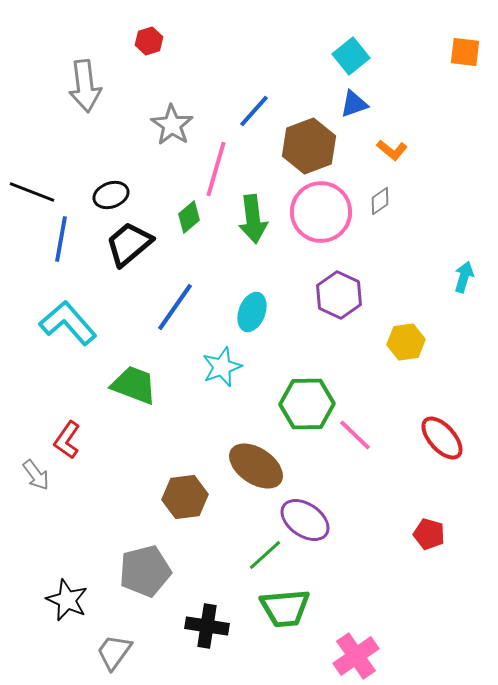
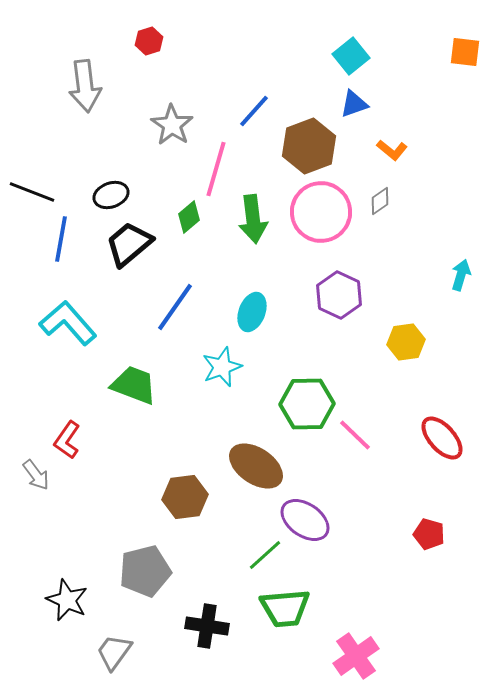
cyan arrow at (464, 277): moved 3 px left, 2 px up
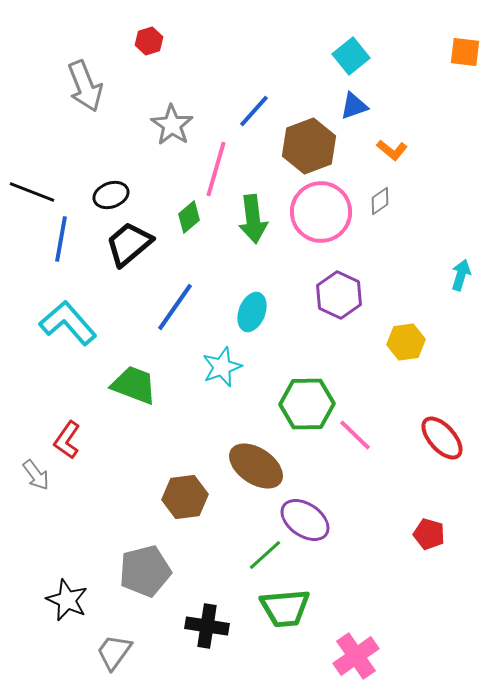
gray arrow at (85, 86): rotated 15 degrees counterclockwise
blue triangle at (354, 104): moved 2 px down
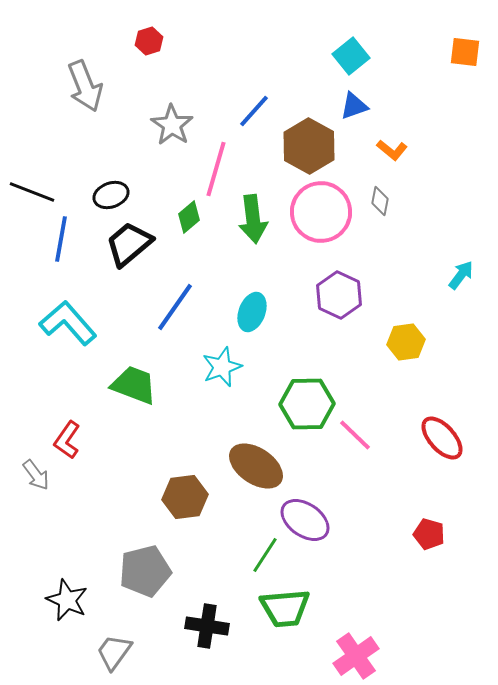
brown hexagon at (309, 146): rotated 10 degrees counterclockwise
gray diamond at (380, 201): rotated 44 degrees counterclockwise
cyan arrow at (461, 275): rotated 20 degrees clockwise
green line at (265, 555): rotated 15 degrees counterclockwise
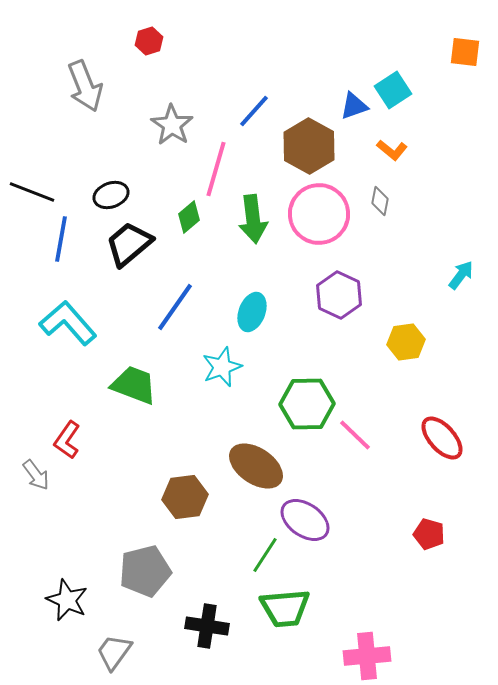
cyan square at (351, 56): moved 42 px right, 34 px down; rotated 6 degrees clockwise
pink circle at (321, 212): moved 2 px left, 2 px down
pink cross at (356, 656): moved 11 px right; rotated 30 degrees clockwise
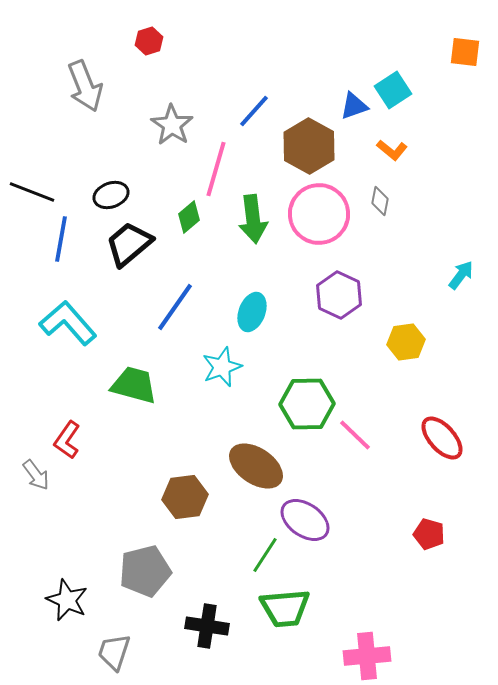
green trapezoid at (134, 385): rotated 6 degrees counterclockwise
gray trapezoid at (114, 652): rotated 18 degrees counterclockwise
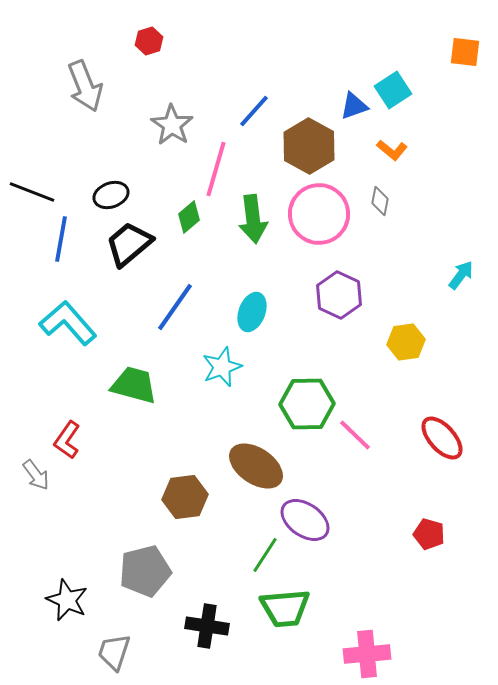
pink cross at (367, 656): moved 2 px up
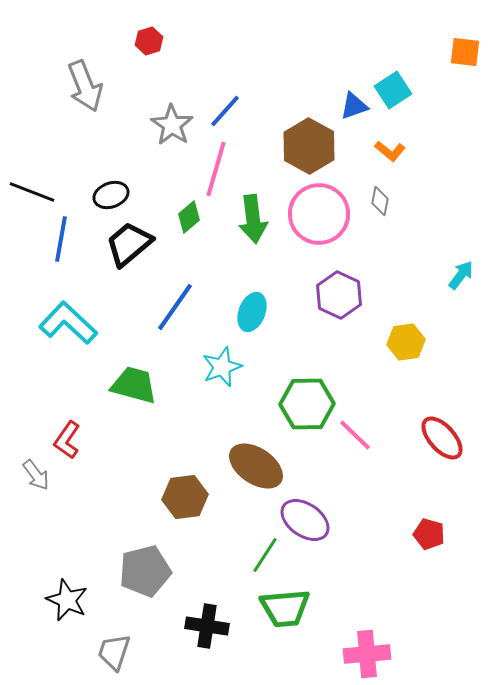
blue line at (254, 111): moved 29 px left
orange L-shape at (392, 150): moved 2 px left, 1 px down
cyan L-shape at (68, 323): rotated 6 degrees counterclockwise
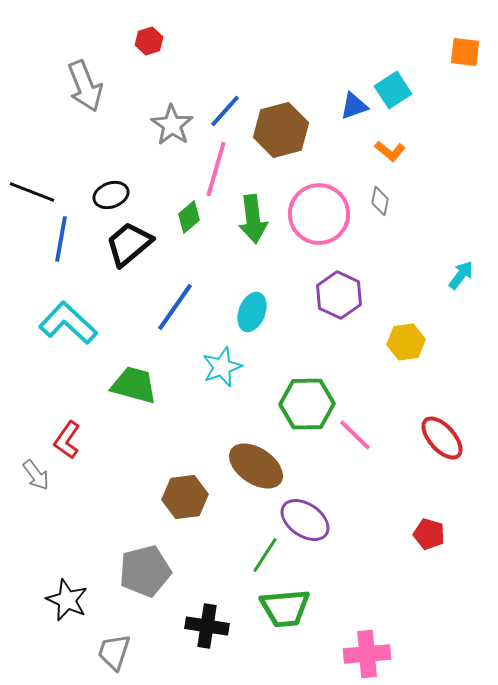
brown hexagon at (309, 146): moved 28 px left, 16 px up; rotated 16 degrees clockwise
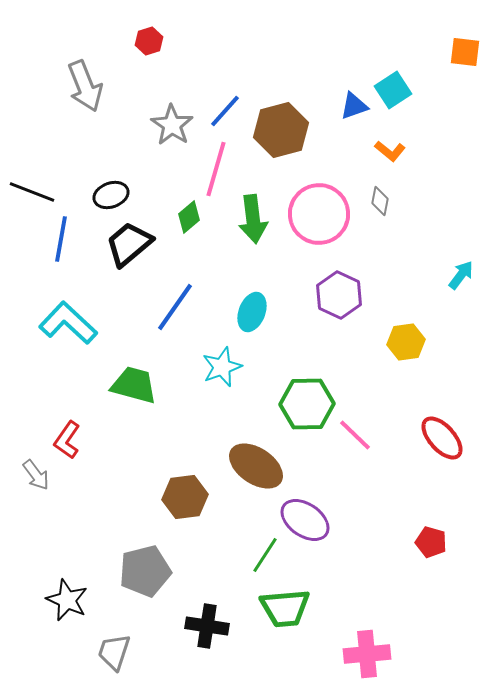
red pentagon at (429, 534): moved 2 px right, 8 px down
